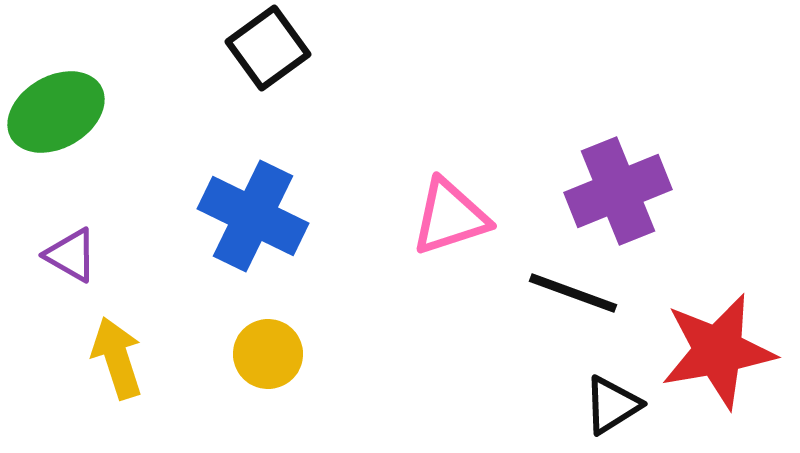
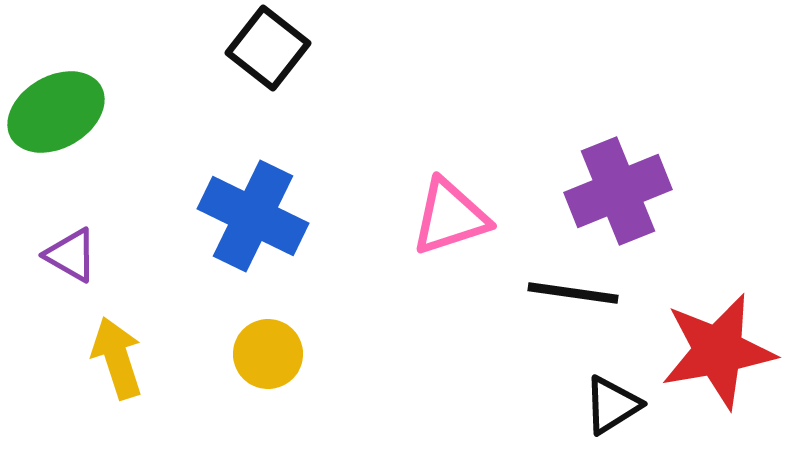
black square: rotated 16 degrees counterclockwise
black line: rotated 12 degrees counterclockwise
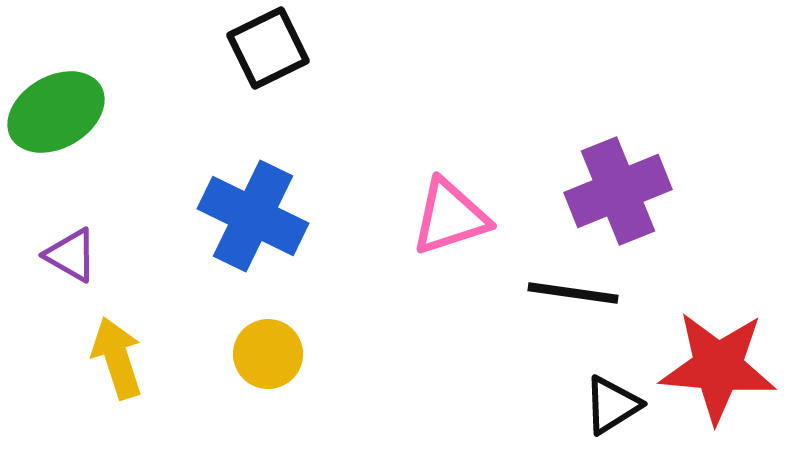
black square: rotated 26 degrees clockwise
red star: moved 16 px down; rotated 15 degrees clockwise
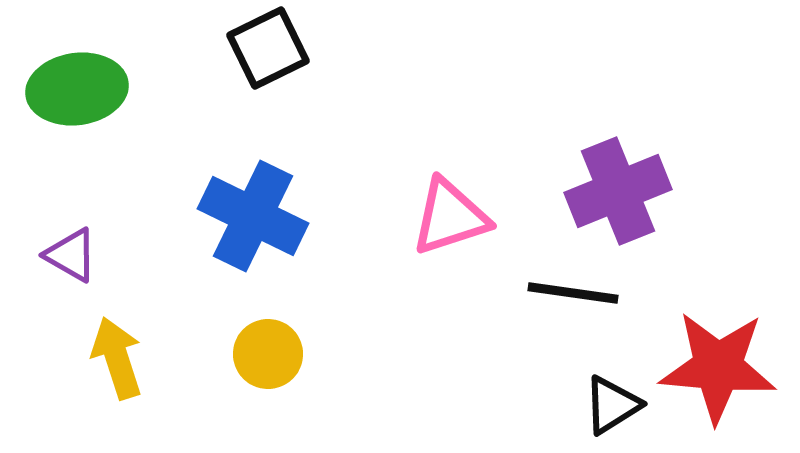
green ellipse: moved 21 px right, 23 px up; rotated 22 degrees clockwise
